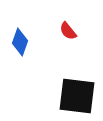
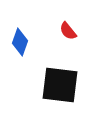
black square: moved 17 px left, 11 px up
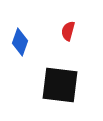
red semicircle: rotated 54 degrees clockwise
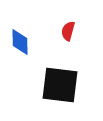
blue diamond: rotated 20 degrees counterclockwise
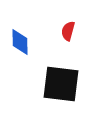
black square: moved 1 px right, 1 px up
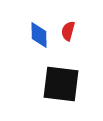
blue diamond: moved 19 px right, 7 px up
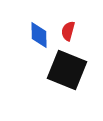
black square: moved 6 px right, 14 px up; rotated 15 degrees clockwise
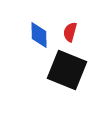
red semicircle: moved 2 px right, 1 px down
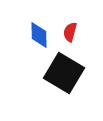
black square: moved 3 px left, 3 px down; rotated 9 degrees clockwise
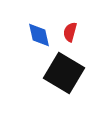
blue diamond: rotated 12 degrees counterclockwise
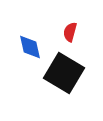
blue diamond: moved 9 px left, 12 px down
